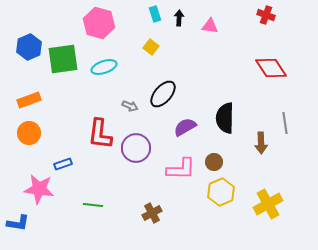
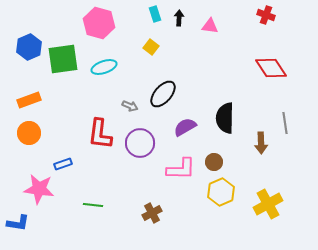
purple circle: moved 4 px right, 5 px up
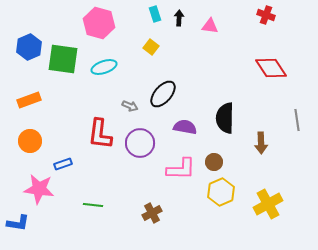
green square: rotated 16 degrees clockwise
gray line: moved 12 px right, 3 px up
purple semicircle: rotated 40 degrees clockwise
orange circle: moved 1 px right, 8 px down
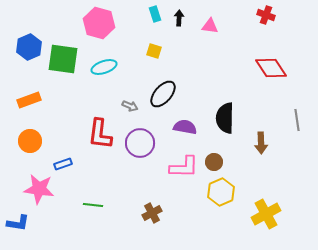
yellow square: moved 3 px right, 4 px down; rotated 21 degrees counterclockwise
pink L-shape: moved 3 px right, 2 px up
yellow cross: moved 2 px left, 10 px down
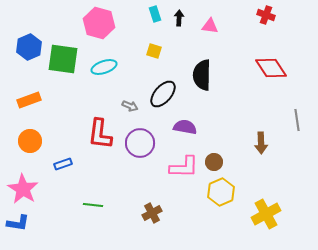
black semicircle: moved 23 px left, 43 px up
pink star: moved 16 px left; rotated 24 degrees clockwise
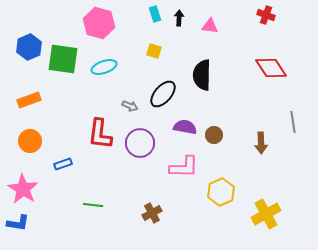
gray line: moved 4 px left, 2 px down
brown circle: moved 27 px up
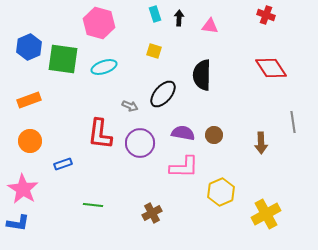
purple semicircle: moved 2 px left, 6 px down
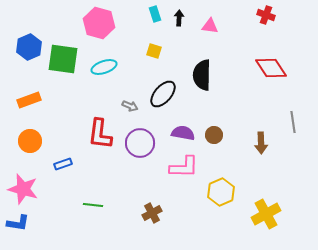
pink star: rotated 16 degrees counterclockwise
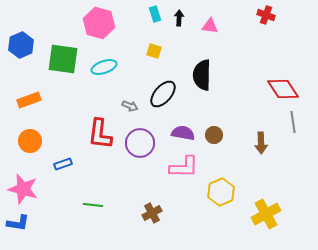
blue hexagon: moved 8 px left, 2 px up
red diamond: moved 12 px right, 21 px down
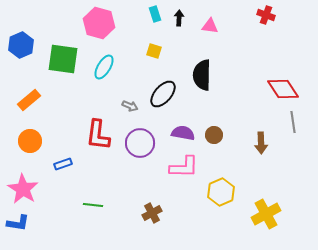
cyan ellipse: rotated 40 degrees counterclockwise
orange rectangle: rotated 20 degrees counterclockwise
red L-shape: moved 2 px left, 1 px down
pink star: rotated 16 degrees clockwise
